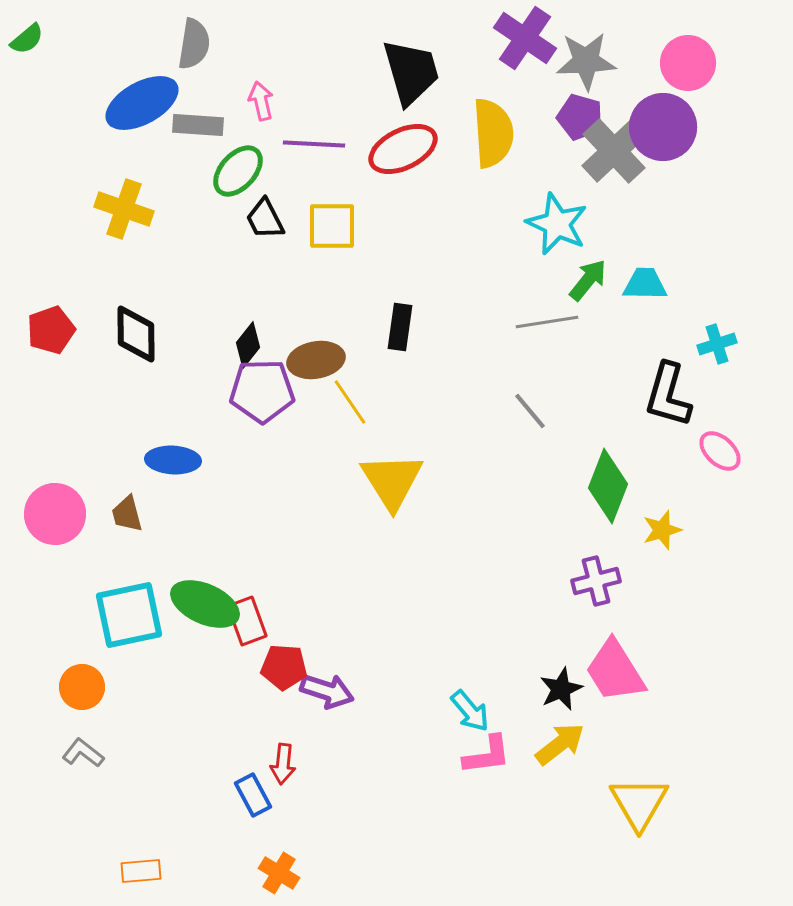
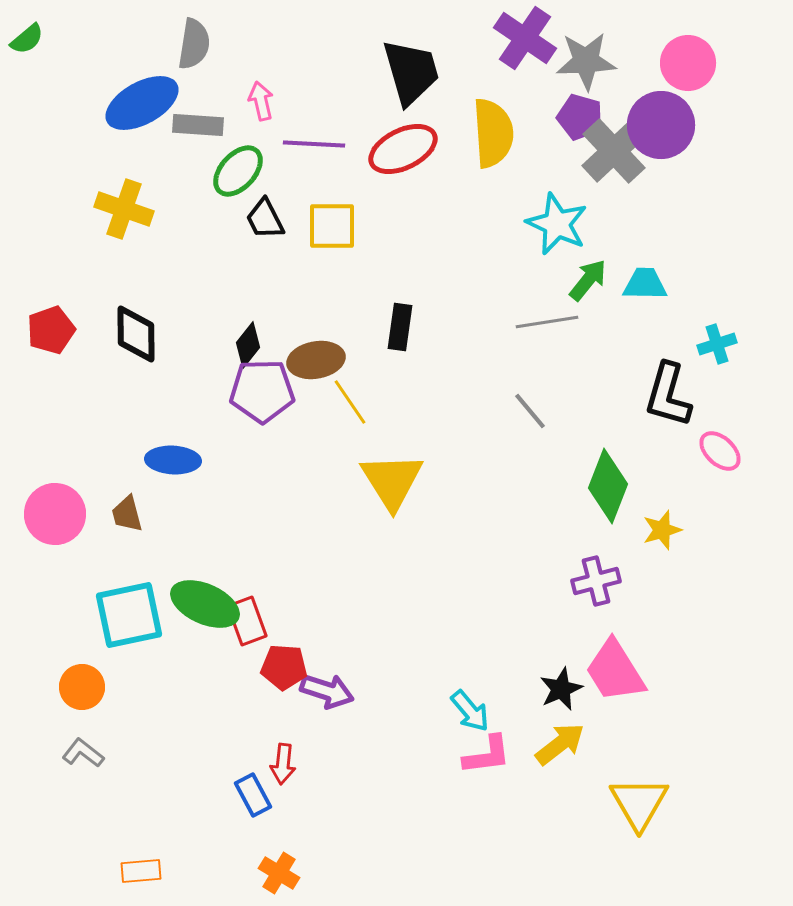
purple circle at (663, 127): moved 2 px left, 2 px up
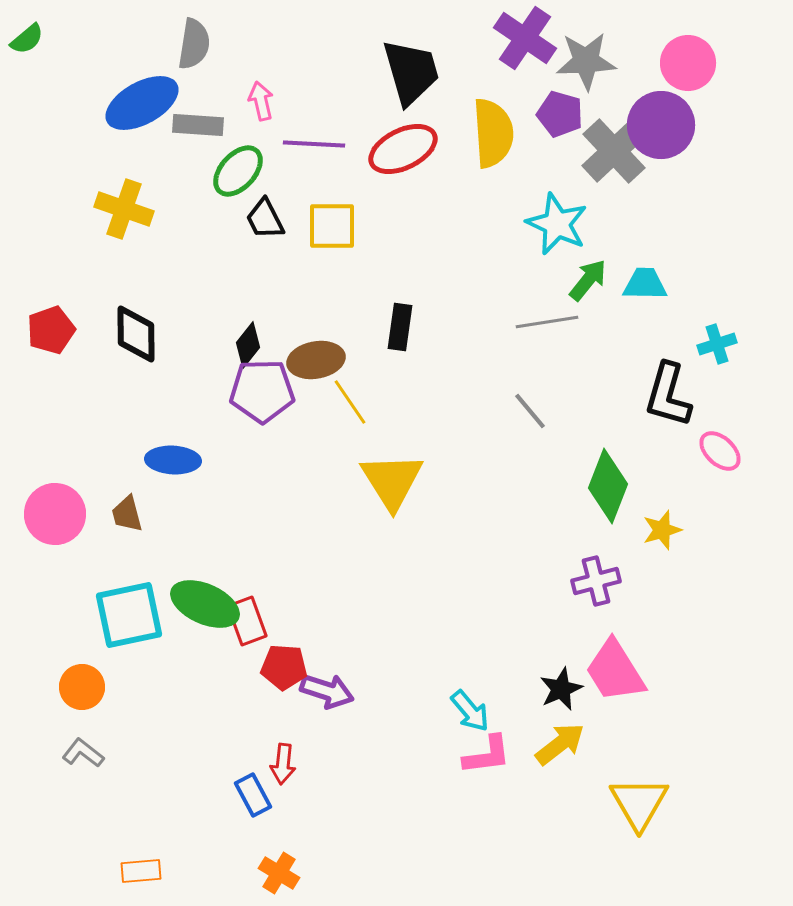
purple pentagon at (580, 117): moved 20 px left, 3 px up
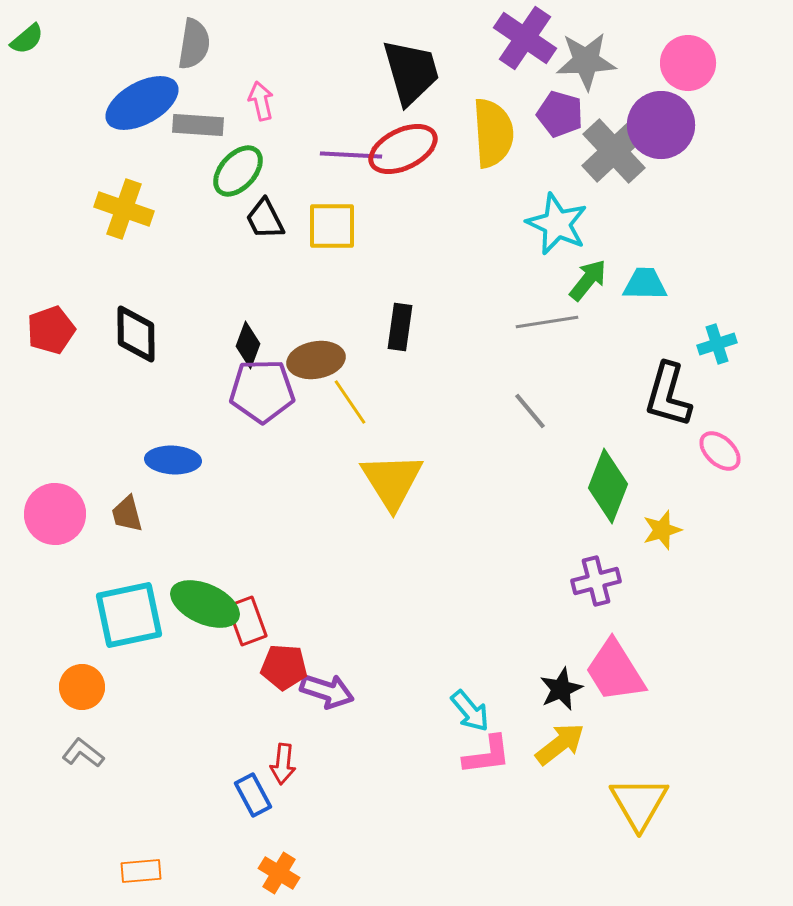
purple line at (314, 144): moved 37 px right, 11 px down
black diamond at (248, 345): rotated 18 degrees counterclockwise
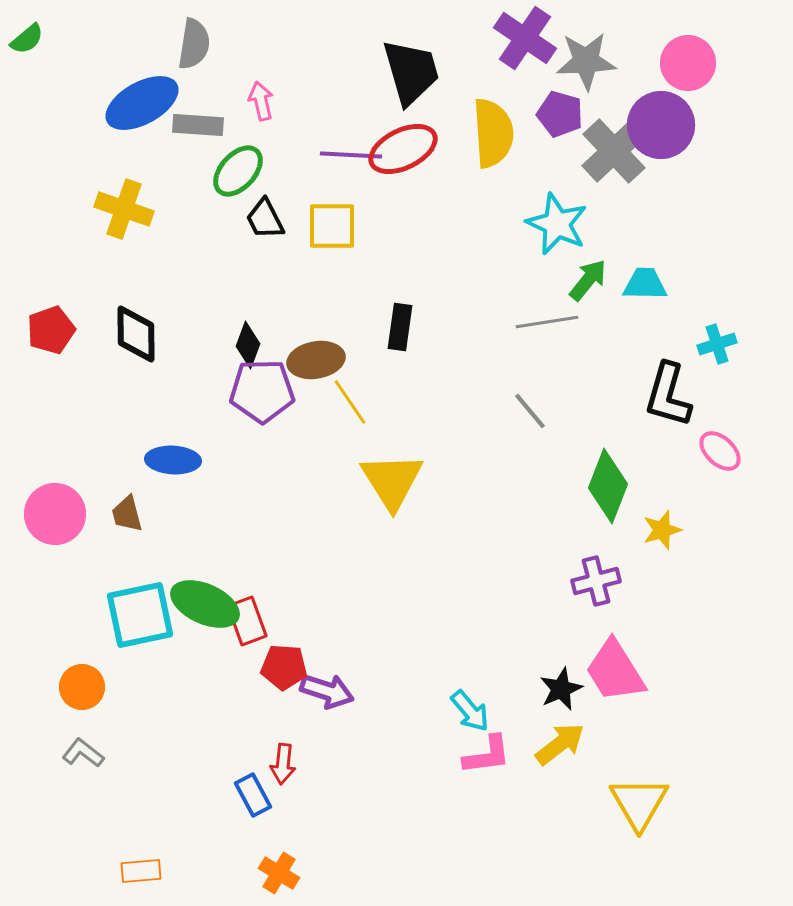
cyan square at (129, 615): moved 11 px right
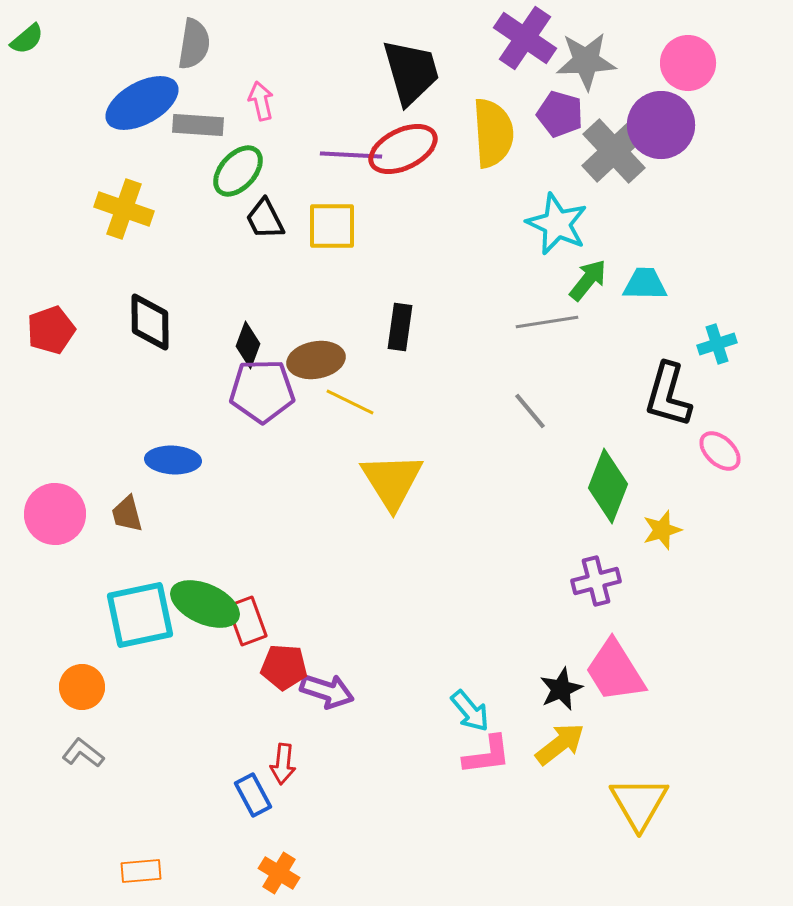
black diamond at (136, 334): moved 14 px right, 12 px up
yellow line at (350, 402): rotated 30 degrees counterclockwise
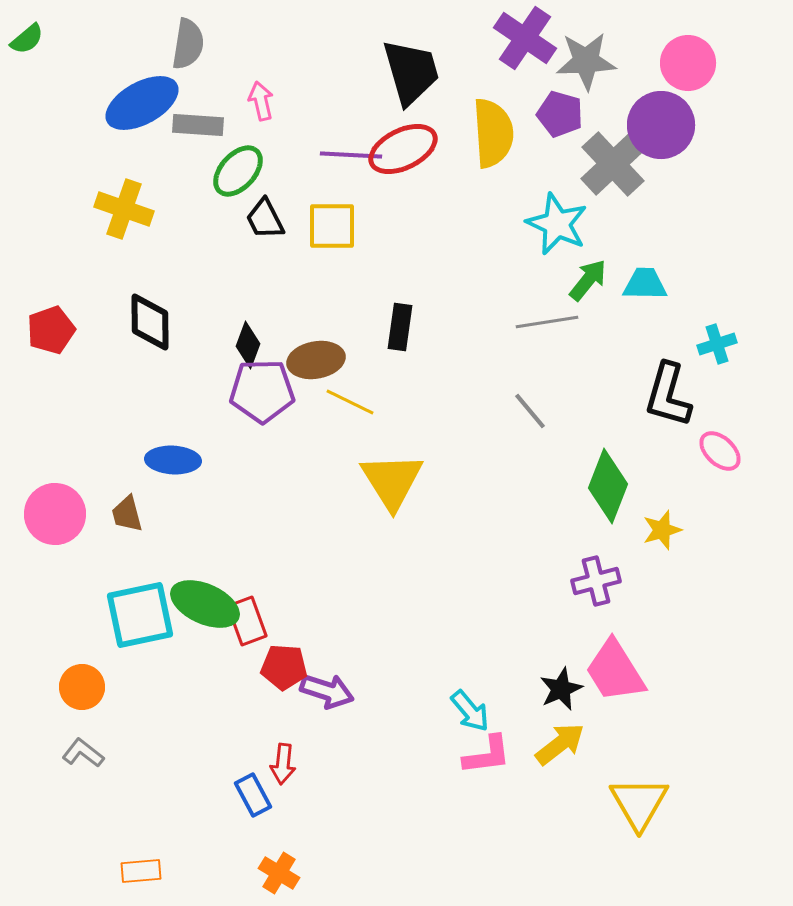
gray semicircle at (194, 44): moved 6 px left
gray cross at (614, 151): moved 1 px left, 13 px down
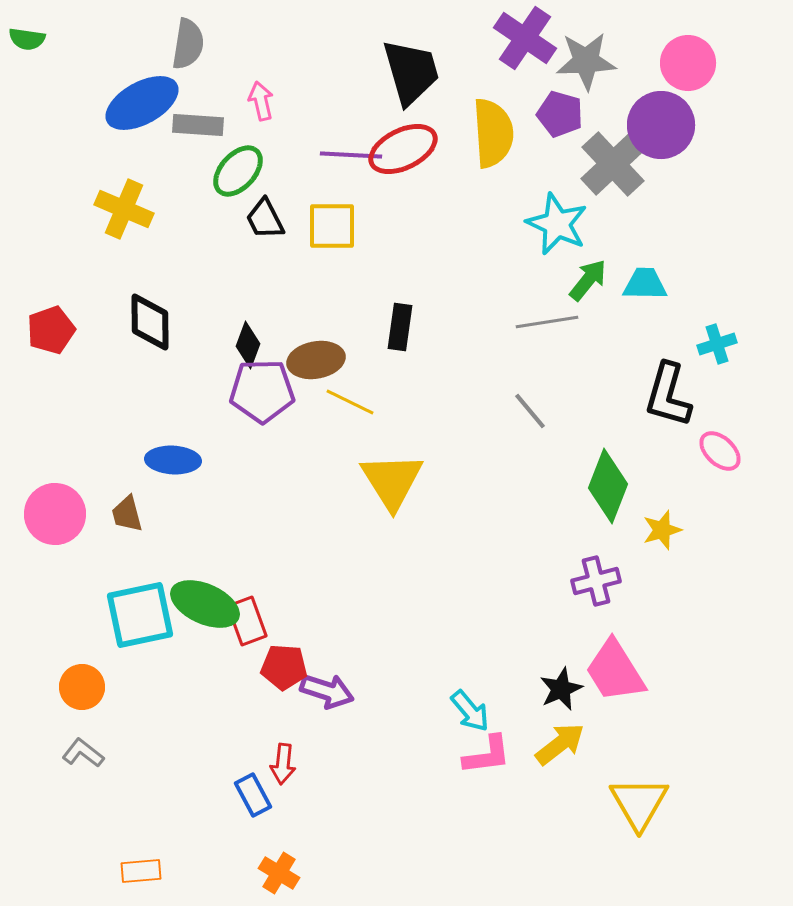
green semicircle at (27, 39): rotated 48 degrees clockwise
yellow cross at (124, 209): rotated 4 degrees clockwise
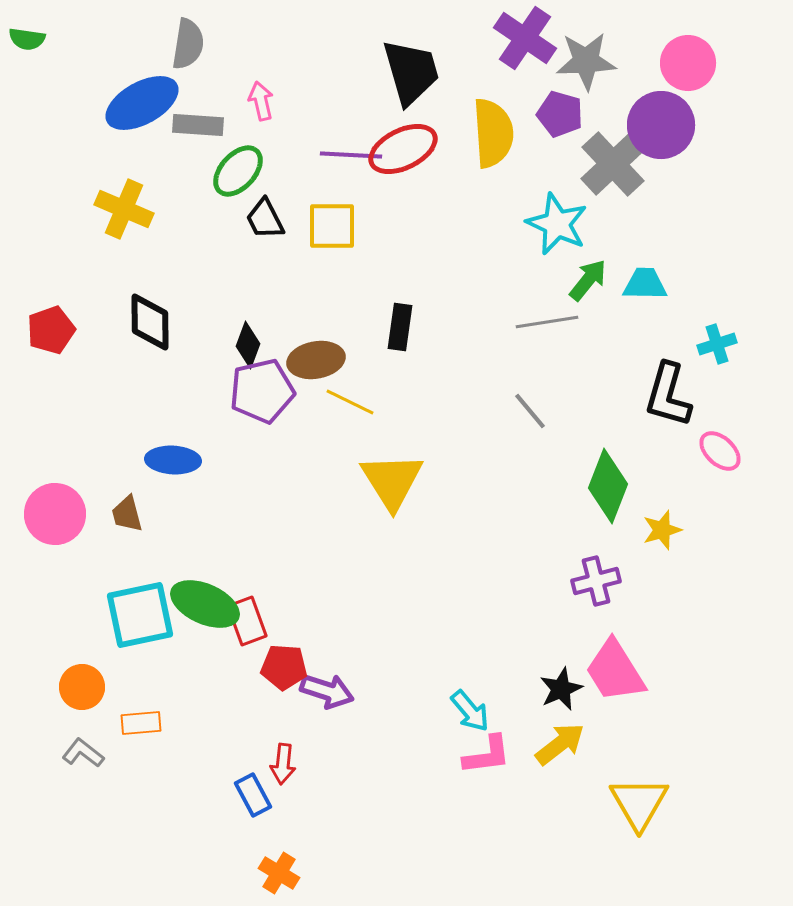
purple pentagon at (262, 391): rotated 12 degrees counterclockwise
orange rectangle at (141, 871): moved 148 px up
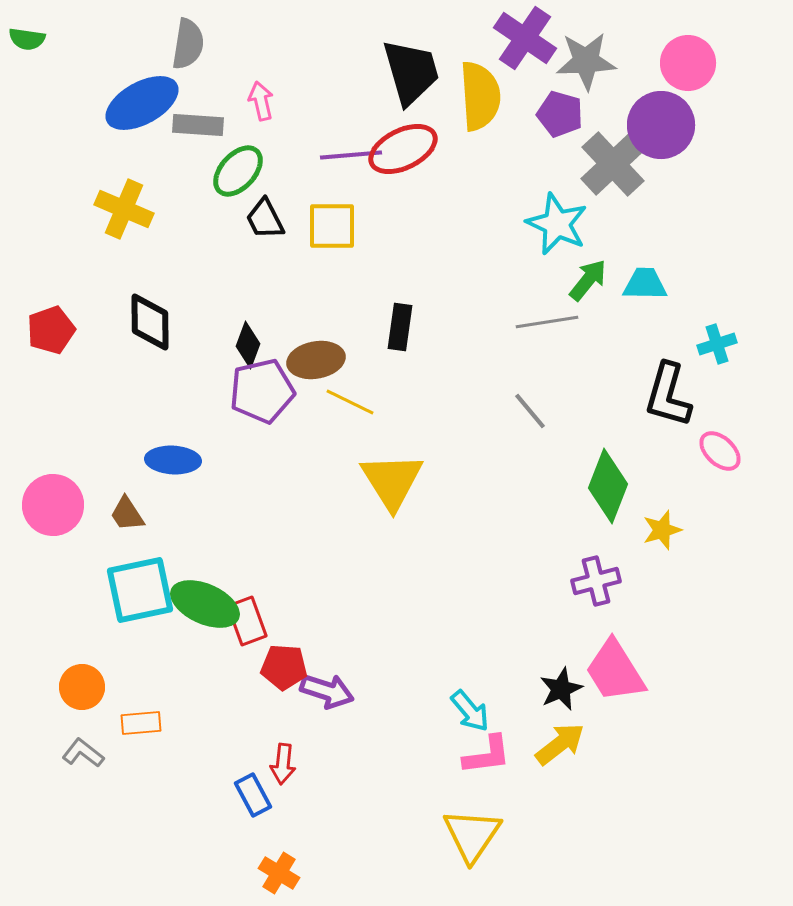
yellow semicircle at (493, 133): moved 13 px left, 37 px up
purple line at (351, 155): rotated 8 degrees counterclockwise
pink circle at (55, 514): moved 2 px left, 9 px up
brown trapezoid at (127, 514): rotated 18 degrees counterclockwise
cyan square at (140, 615): moved 25 px up
yellow triangle at (639, 803): moved 167 px left, 32 px down; rotated 4 degrees clockwise
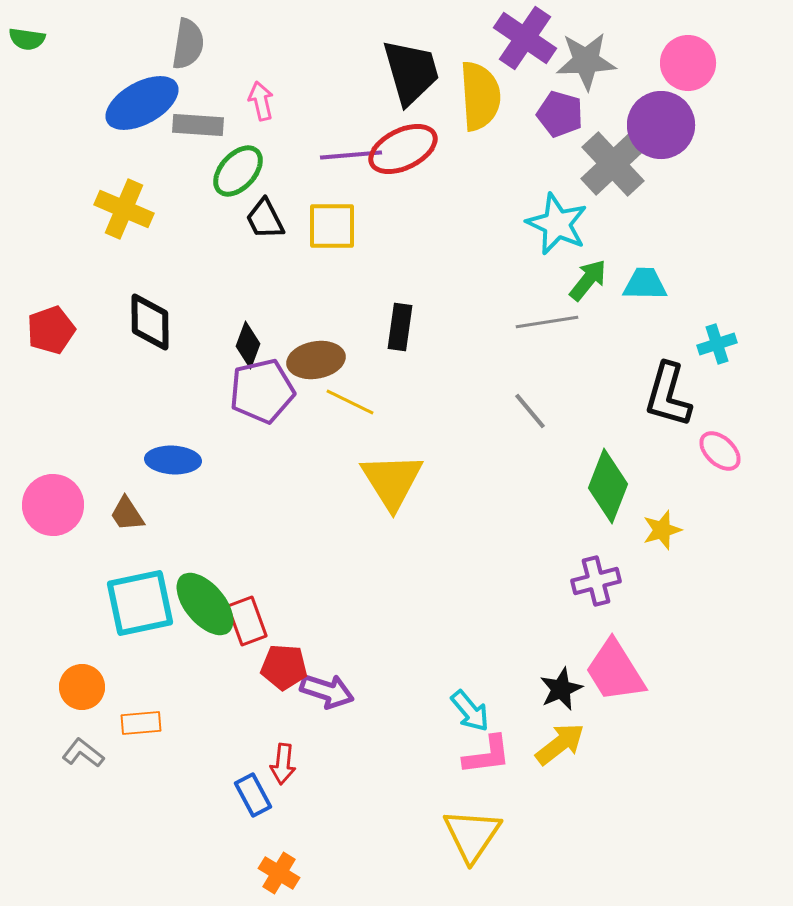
cyan square at (140, 590): moved 13 px down
green ellipse at (205, 604): rotated 26 degrees clockwise
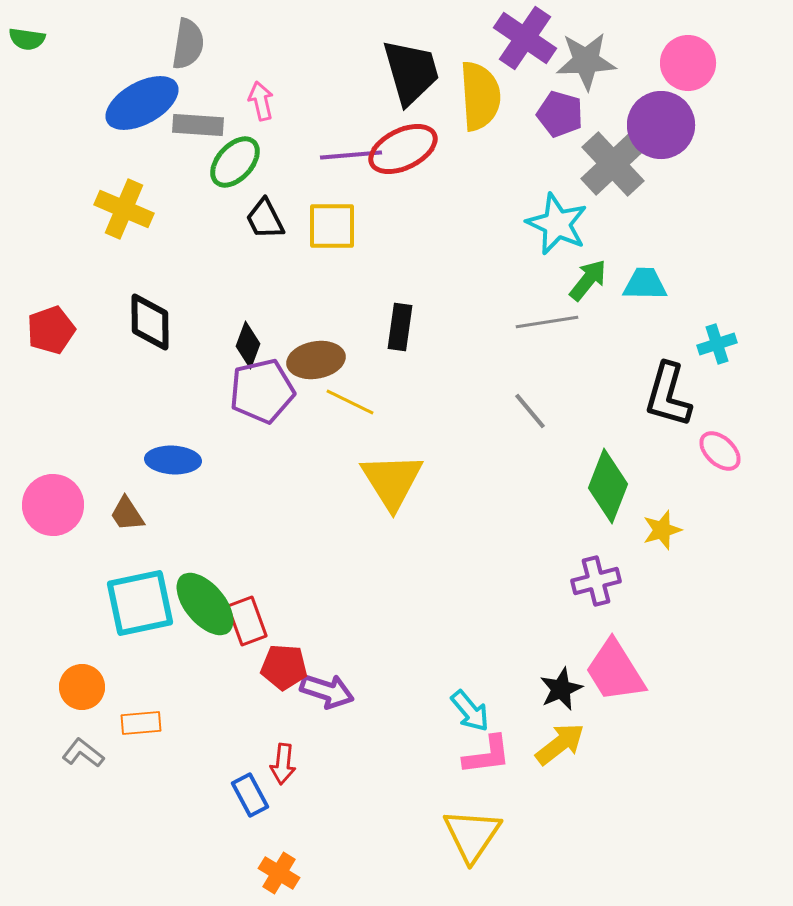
green ellipse at (238, 171): moved 3 px left, 9 px up
blue rectangle at (253, 795): moved 3 px left
